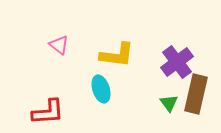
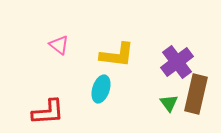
cyan ellipse: rotated 36 degrees clockwise
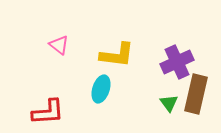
purple cross: rotated 12 degrees clockwise
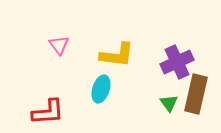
pink triangle: rotated 15 degrees clockwise
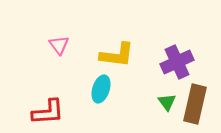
brown rectangle: moved 1 px left, 10 px down
green triangle: moved 2 px left, 1 px up
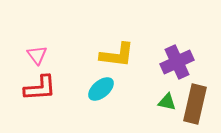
pink triangle: moved 22 px left, 10 px down
cyan ellipse: rotated 32 degrees clockwise
green triangle: rotated 42 degrees counterclockwise
red L-shape: moved 8 px left, 24 px up
